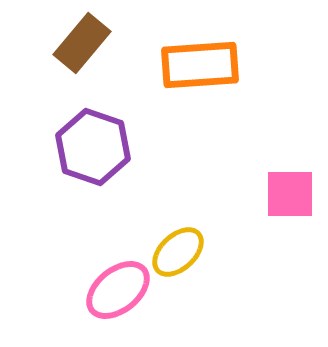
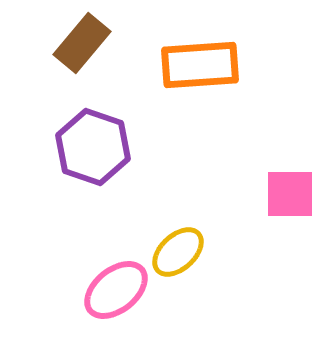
pink ellipse: moved 2 px left
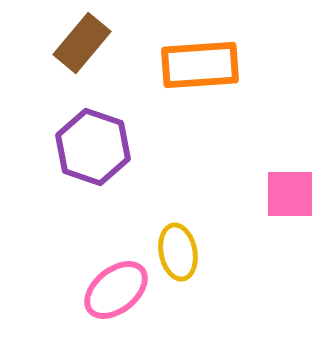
yellow ellipse: rotated 58 degrees counterclockwise
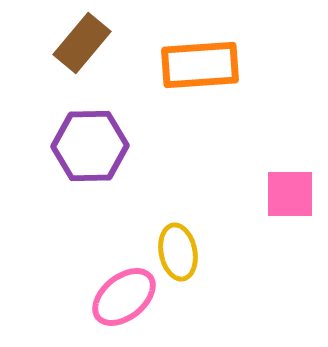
purple hexagon: moved 3 px left, 1 px up; rotated 20 degrees counterclockwise
pink ellipse: moved 8 px right, 7 px down
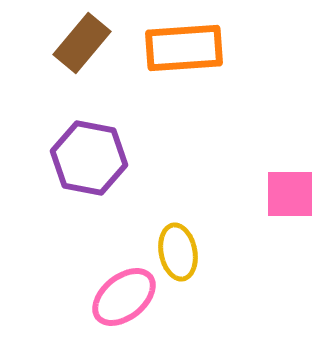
orange rectangle: moved 16 px left, 17 px up
purple hexagon: moved 1 px left, 12 px down; rotated 12 degrees clockwise
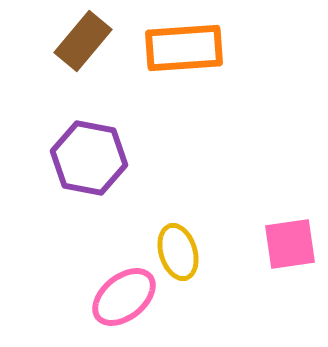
brown rectangle: moved 1 px right, 2 px up
pink square: moved 50 px down; rotated 8 degrees counterclockwise
yellow ellipse: rotated 6 degrees counterclockwise
